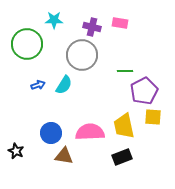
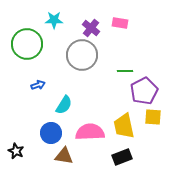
purple cross: moved 1 px left, 1 px down; rotated 24 degrees clockwise
cyan semicircle: moved 20 px down
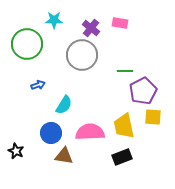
purple pentagon: moved 1 px left
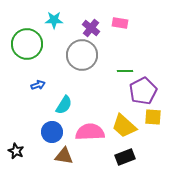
yellow trapezoid: rotated 36 degrees counterclockwise
blue circle: moved 1 px right, 1 px up
black rectangle: moved 3 px right
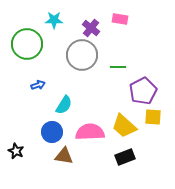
pink rectangle: moved 4 px up
green line: moved 7 px left, 4 px up
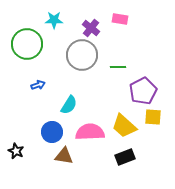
cyan semicircle: moved 5 px right
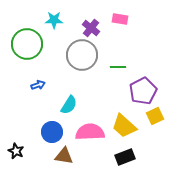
yellow square: moved 2 px right, 1 px up; rotated 30 degrees counterclockwise
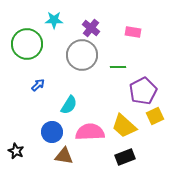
pink rectangle: moved 13 px right, 13 px down
blue arrow: rotated 24 degrees counterclockwise
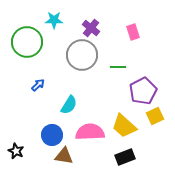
pink rectangle: rotated 63 degrees clockwise
green circle: moved 2 px up
blue circle: moved 3 px down
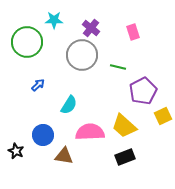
green line: rotated 14 degrees clockwise
yellow square: moved 8 px right
blue circle: moved 9 px left
